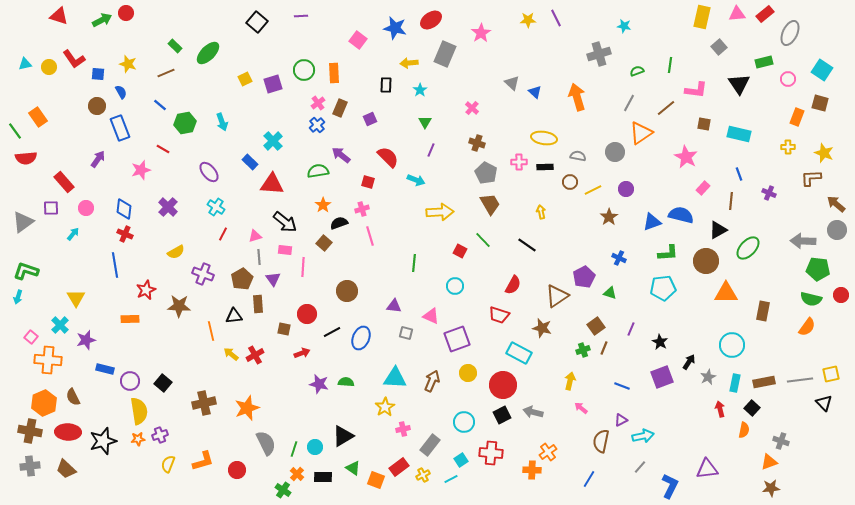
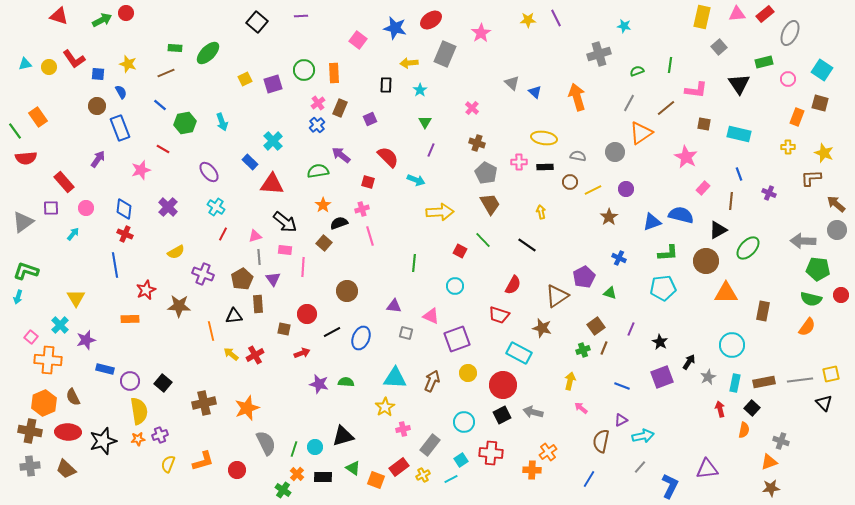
green rectangle at (175, 46): moved 2 px down; rotated 40 degrees counterclockwise
black triangle at (343, 436): rotated 15 degrees clockwise
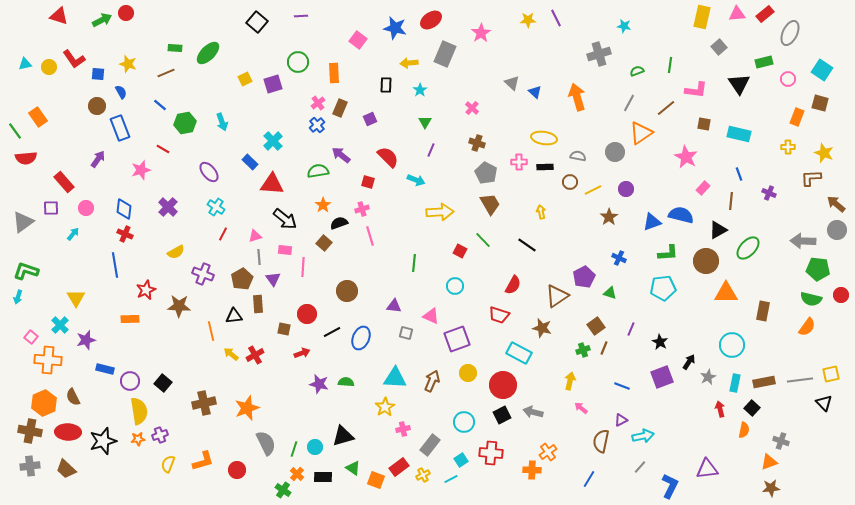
green circle at (304, 70): moved 6 px left, 8 px up
black arrow at (285, 222): moved 3 px up
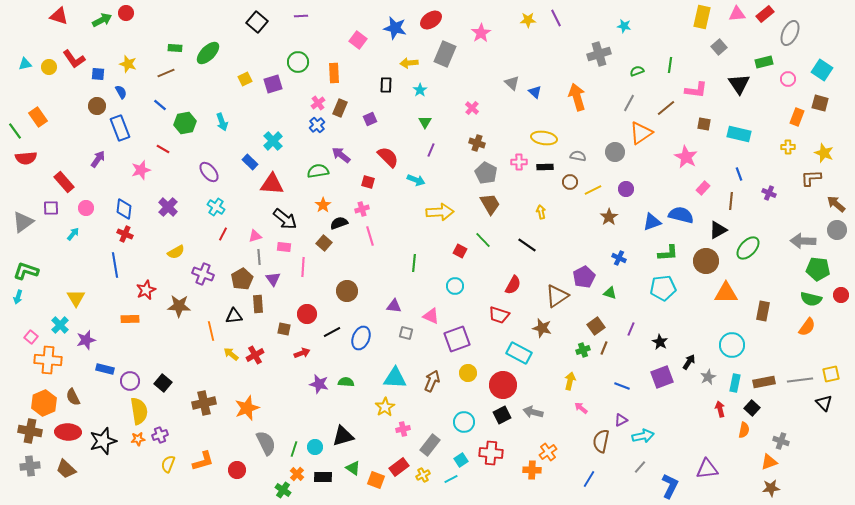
pink rectangle at (285, 250): moved 1 px left, 3 px up
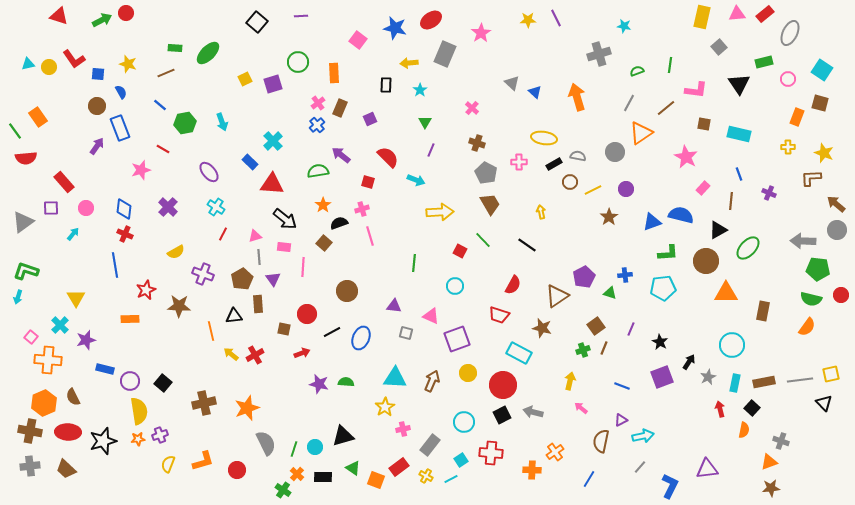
cyan triangle at (25, 64): moved 3 px right
purple arrow at (98, 159): moved 1 px left, 13 px up
black rectangle at (545, 167): moved 9 px right, 3 px up; rotated 28 degrees counterclockwise
blue cross at (619, 258): moved 6 px right, 17 px down; rotated 32 degrees counterclockwise
orange cross at (548, 452): moved 7 px right
yellow cross at (423, 475): moved 3 px right, 1 px down; rotated 32 degrees counterclockwise
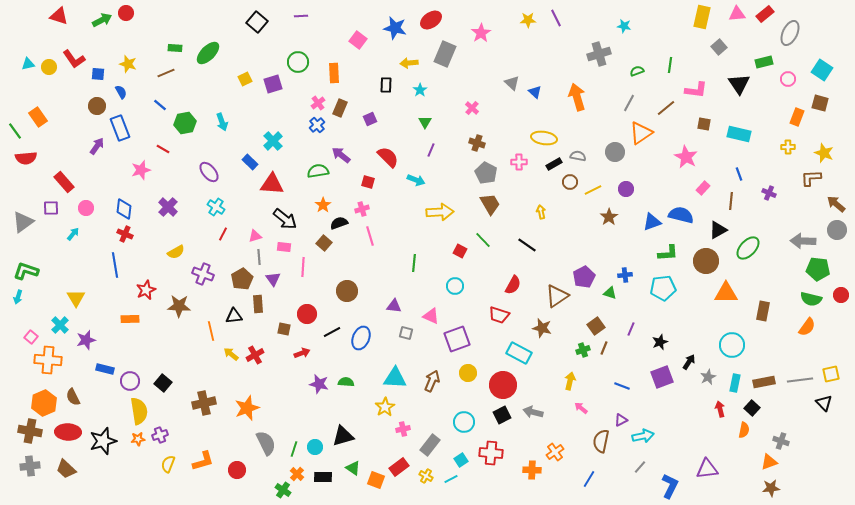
black star at (660, 342): rotated 21 degrees clockwise
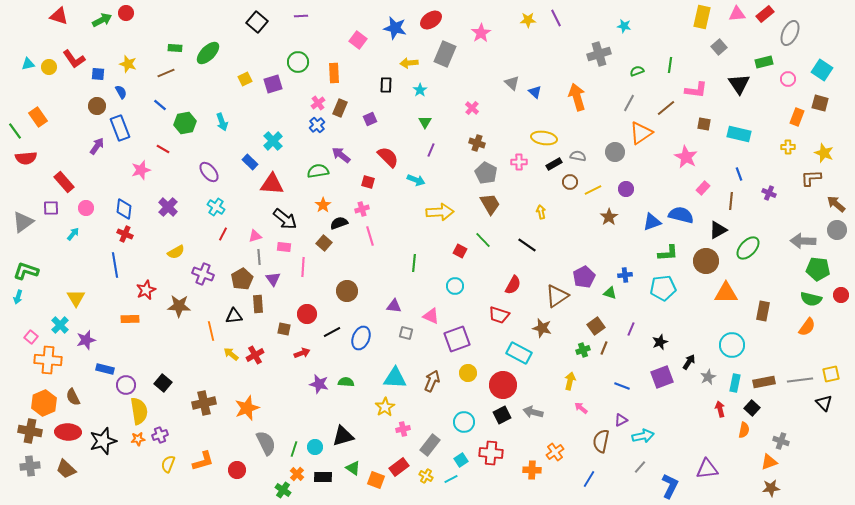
purple circle at (130, 381): moved 4 px left, 4 px down
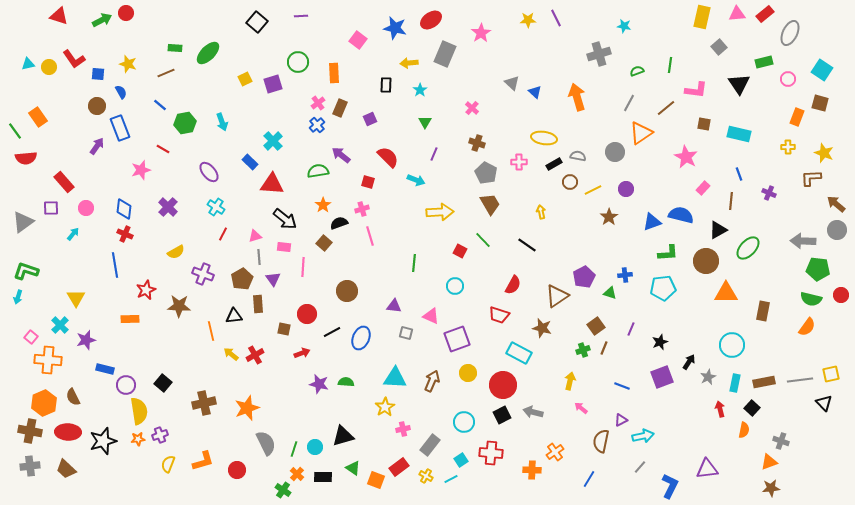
purple line at (431, 150): moved 3 px right, 4 px down
